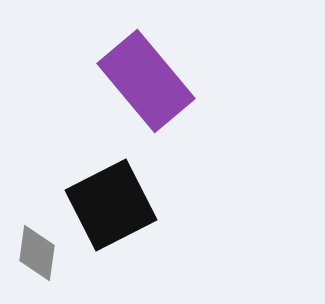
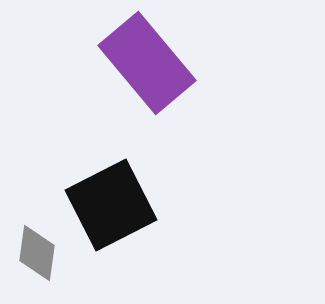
purple rectangle: moved 1 px right, 18 px up
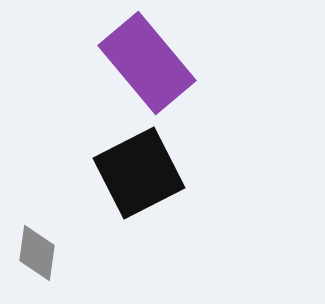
black square: moved 28 px right, 32 px up
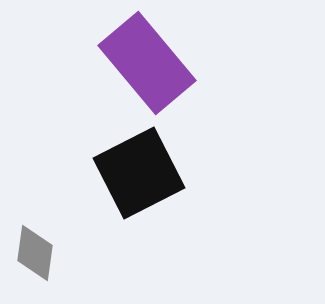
gray diamond: moved 2 px left
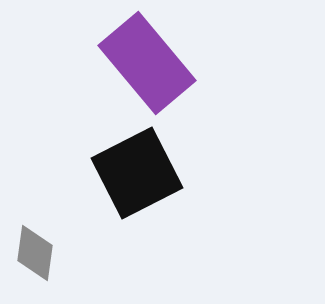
black square: moved 2 px left
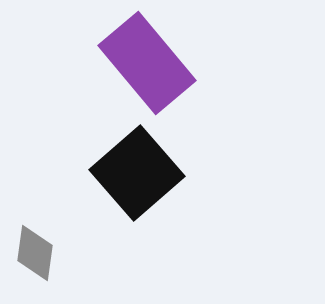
black square: rotated 14 degrees counterclockwise
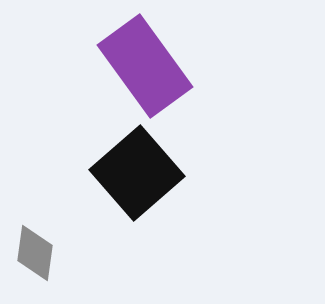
purple rectangle: moved 2 px left, 3 px down; rotated 4 degrees clockwise
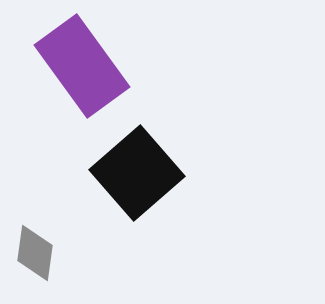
purple rectangle: moved 63 px left
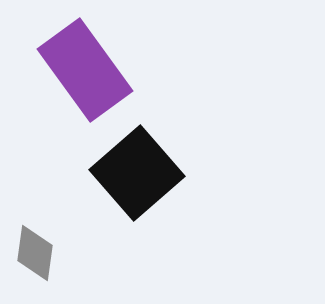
purple rectangle: moved 3 px right, 4 px down
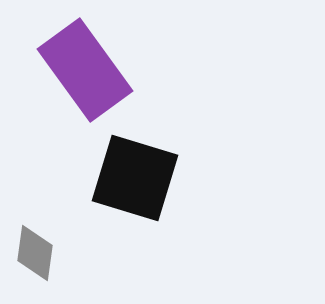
black square: moved 2 px left, 5 px down; rotated 32 degrees counterclockwise
